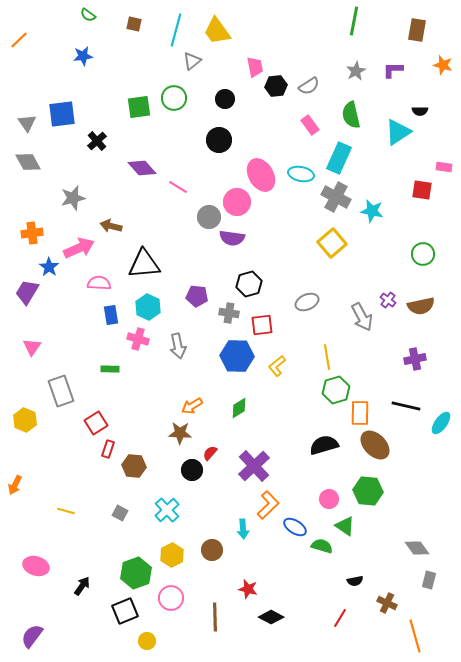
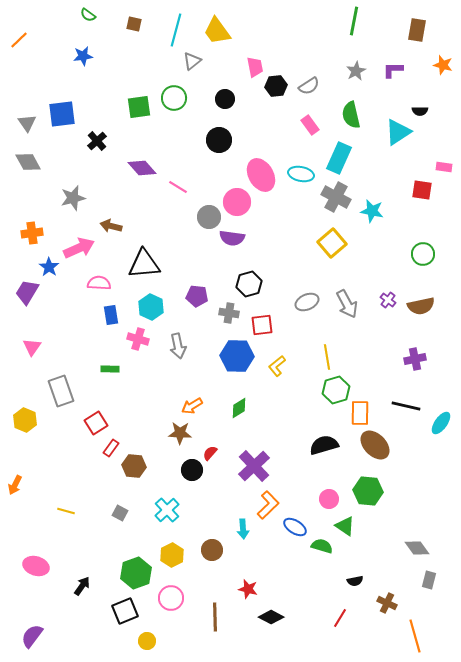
cyan hexagon at (148, 307): moved 3 px right
gray arrow at (362, 317): moved 15 px left, 13 px up
red rectangle at (108, 449): moved 3 px right, 1 px up; rotated 18 degrees clockwise
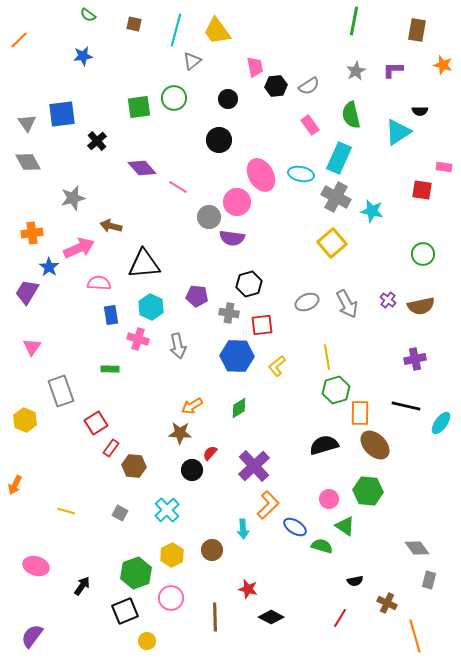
black circle at (225, 99): moved 3 px right
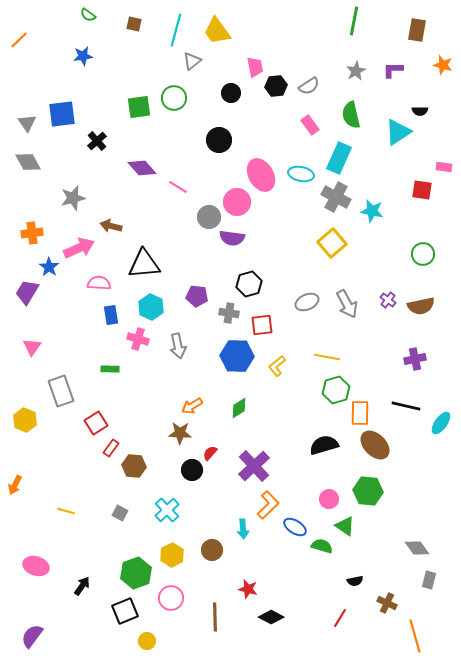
black circle at (228, 99): moved 3 px right, 6 px up
yellow line at (327, 357): rotated 70 degrees counterclockwise
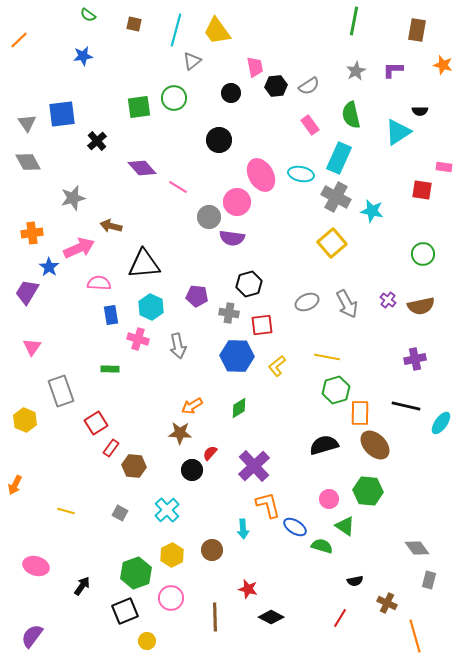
orange L-shape at (268, 505): rotated 60 degrees counterclockwise
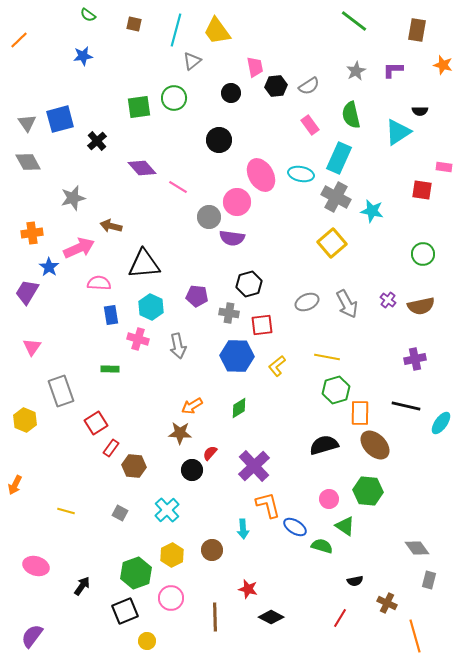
green line at (354, 21): rotated 64 degrees counterclockwise
blue square at (62, 114): moved 2 px left, 5 px down; rotated 8 degrees counterclockwise
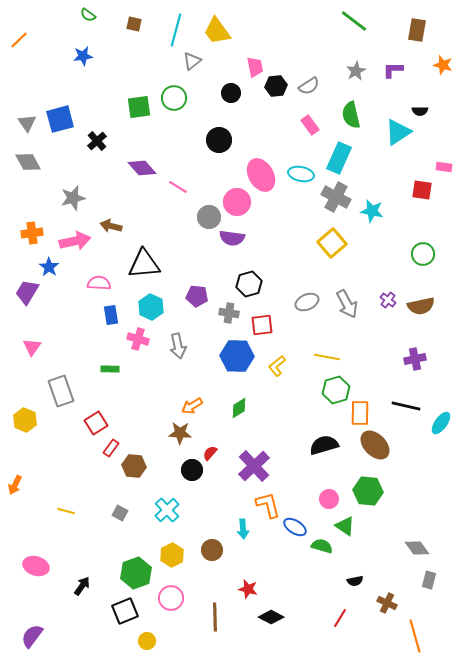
pink arrow at (79, 248): moved 4 px left, 7 px up; rotated 12 degrees clockwise
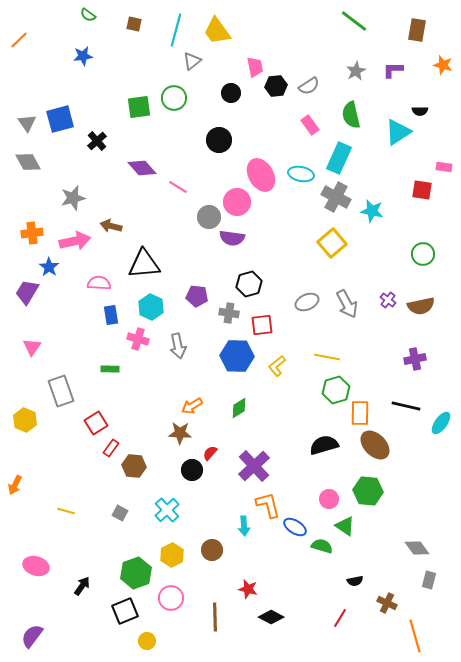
cyan arrow at (243, 529): moved 1 px right, 3 px up
